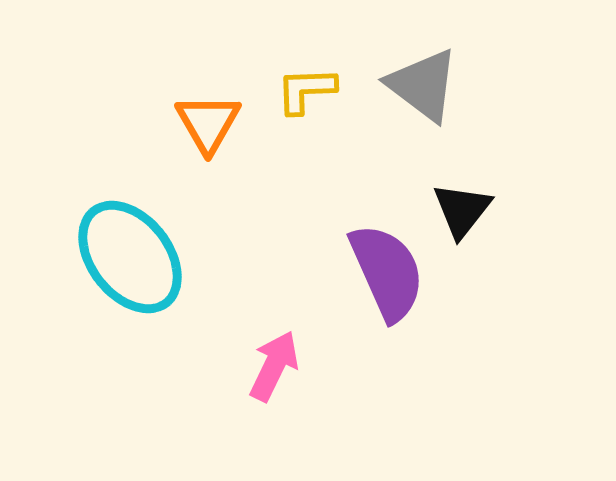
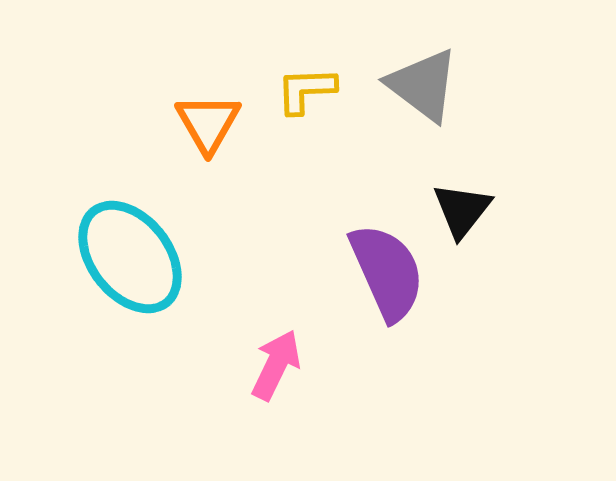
pink arrow: moved 2 px right, 1 px up
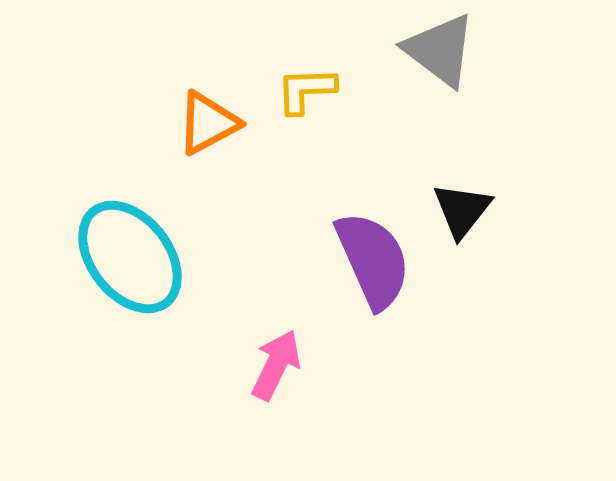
gray triangle: moved 17 px right, 35 px up
orange triangle: rotated 32 degrees clockwise
purple semicircle: moved 14 px left, 12 px up
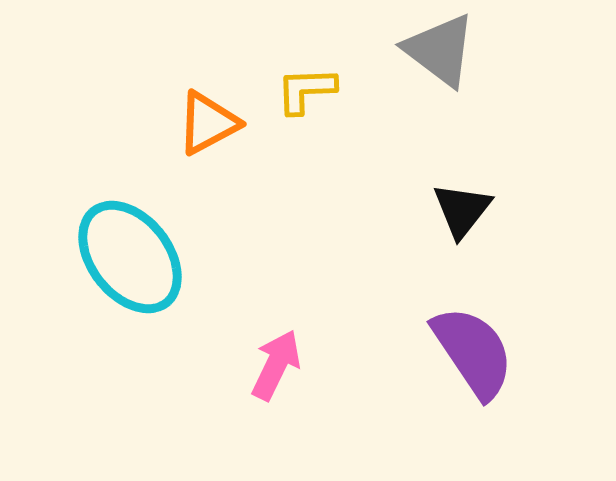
purple semicircle: moved 100 px right, 92 px down; rotated 10 degrees counterclockwise
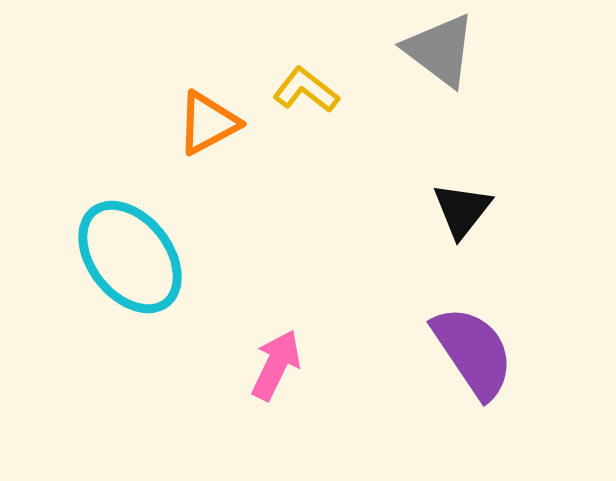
yellow L-shape: rotated 40 degrees clockwise
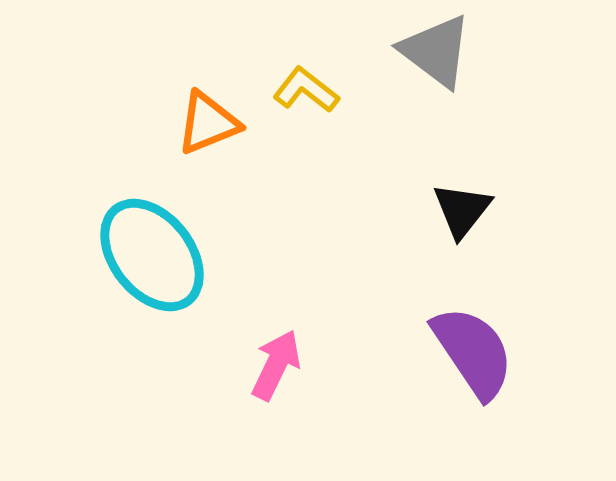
gray triangle: moved 4 px left, 1 px down
orange triangle: rotated 6 degrees clockwise
cyan ellipse: moved 22 px right, 2 px up
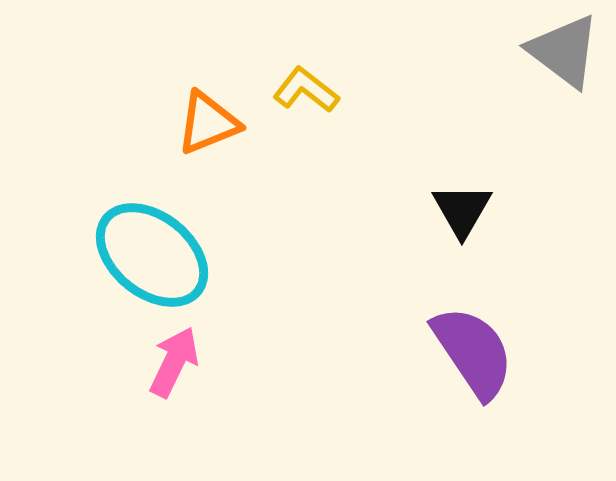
gray triangle: moved 128 px right
black triangle: rotated 8 degrees counterclockwise
cyan ellipse: rotated 13 degrees counterclockwise
pink arrow: moved 102 px left, 3 px up
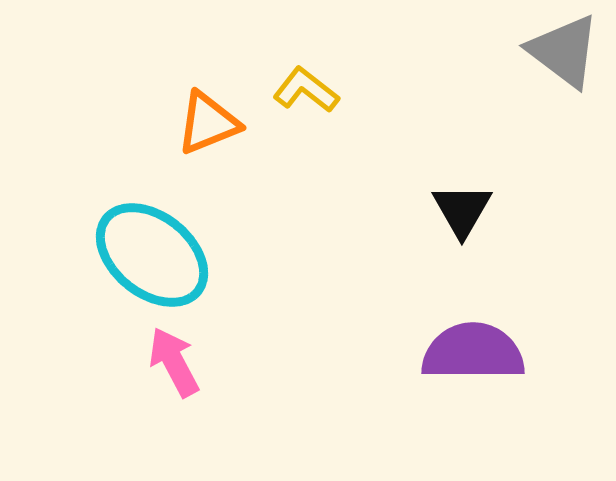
purple semicircle: rotated 56 degrees counterclockwise
pink arrow: rotated 54 degrees counterclockwise
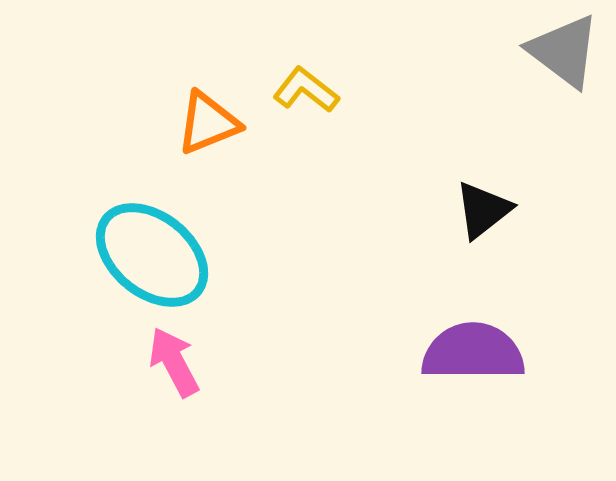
black triangle: moved 21 px right; rotated 22 degrees clockwise
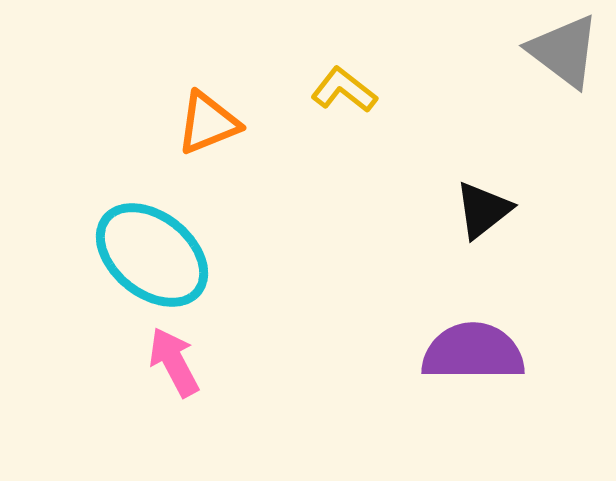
yellow L-shape: moved 38 px right
